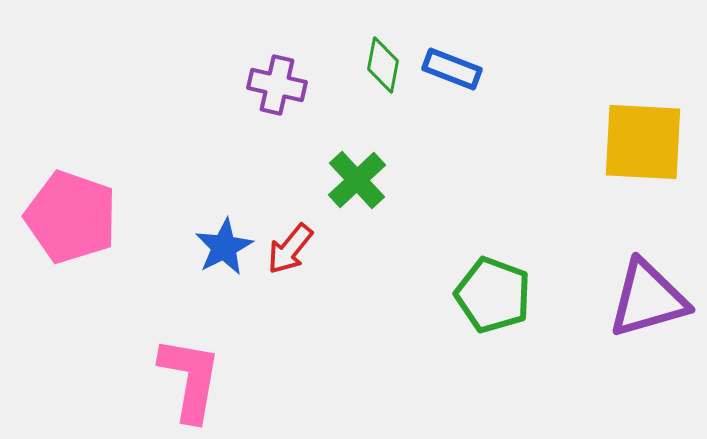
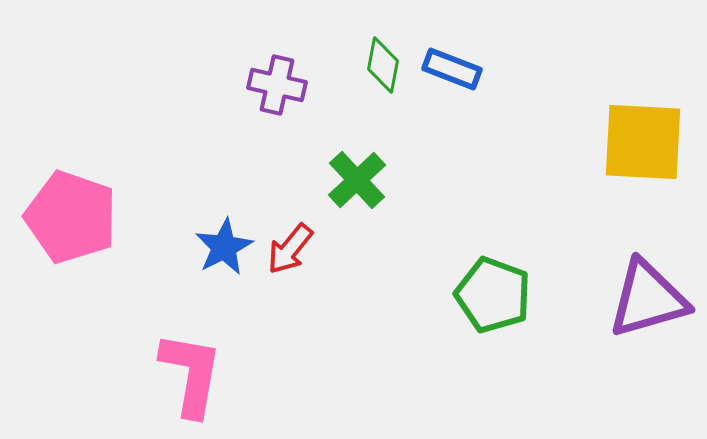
pink L-shape: moved 1 px right, 5 px up
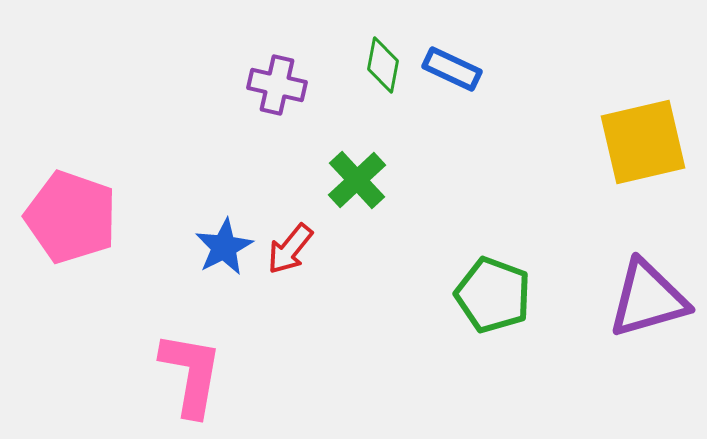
blue rectangle: rotated 4 degrees clockwise
yellow square: rotated 16 degrees counterclockwise
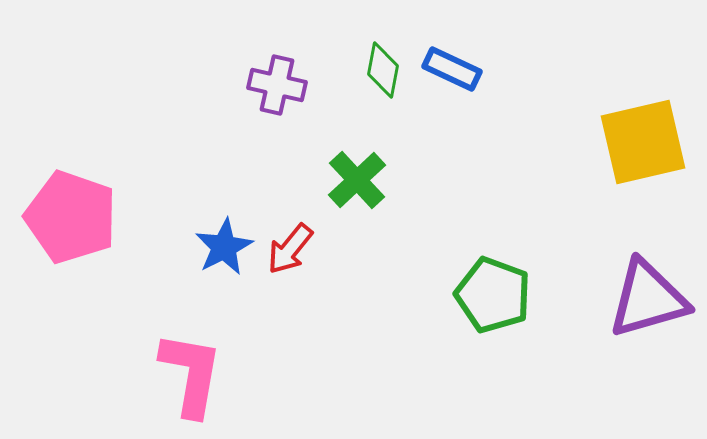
green diamond: moved 5 px down
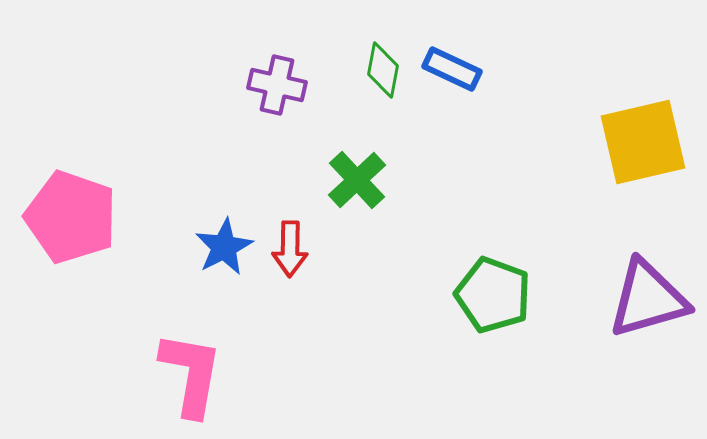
red arrow: rotated 38 degrees counterclockwise
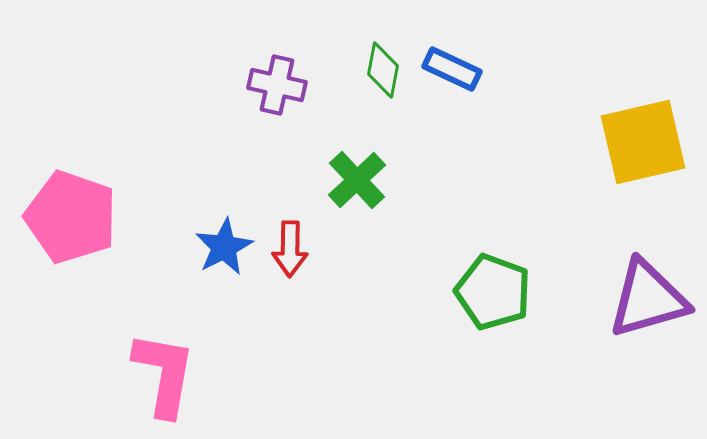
green pentagon: moved 3 px up
pink L-shape: moved 27 px left
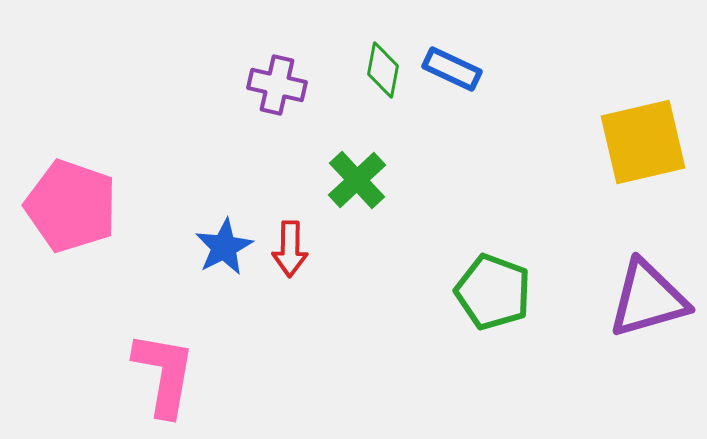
pink pentagon: moved 11 px up
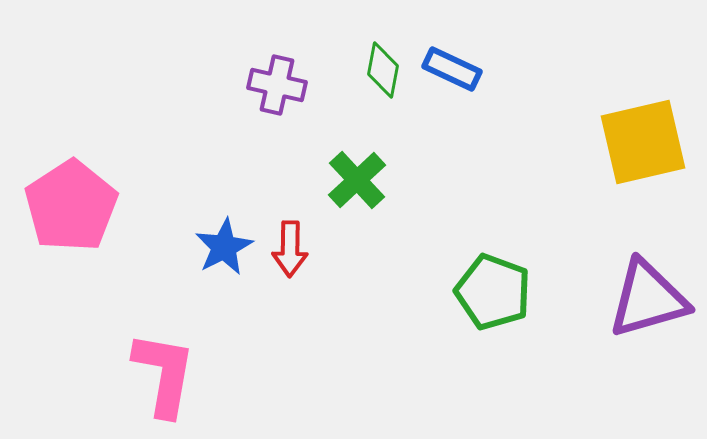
pink pentagon: rotated 20 degrees clockwise
